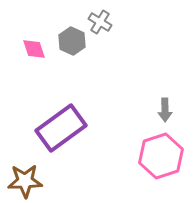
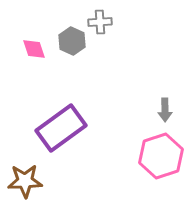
gray cross: rotated 35 degrees counterclockwise
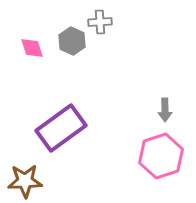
pink diamond: moved 2 px left, 1 px up
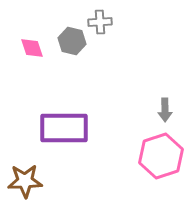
gray hexagon: rotated 12 degrees counterclockwise
purple rectangle: moved 3 px right; rotated 36 degrees clockwise
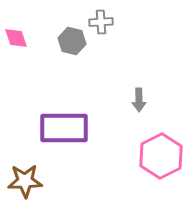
gray cross: moved 1 px right
pink diamond: moved 16 px left, 10 px up
gray arrow: moved 26 px left, 10 px up
pink hexagon: rotated 9 degrees counterclockwise
